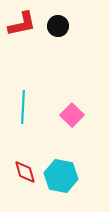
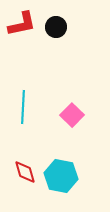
black circle: moved 2 px left, 1 px down
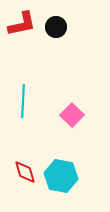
cyan line: moved 6 px up
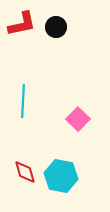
pink square: moved 6 px right, 4 px down
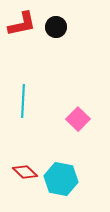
red diamond: rotated 30 degrees counterclockwise
cyan hexagon: moved 3 px down
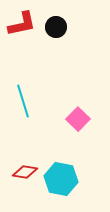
cyan line: rotated 20 degrees counterclockwise
red diamond: rotated 35 degrees counterclockwise
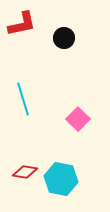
black circle: moved 8 px right, 11 px down
cyan line: moved 2 px up
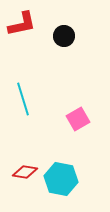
black circle: moved 2 px up
pink square: rotated 15 degrees clockwise
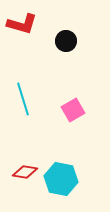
red L-shape: rotated 28 degrees clockwise
black circle: moved 2 px right, 5 px down
pink square: moved 5 px left, 9 px up
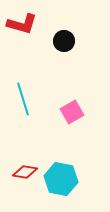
black circle: moved 2 px left
pink square: moved 1 px left, 2 px down
